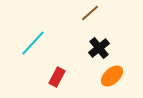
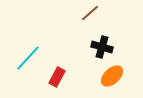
cyan line: moved 5 px left, 15 px down
black cross: moved 3 px right, 1 px up; rotated 35 degrees counterclockwise
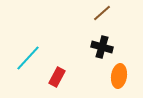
brown line: moved 12 px right
orange ellipse: moved 7 px right; rotated 40 degrees counterclockwise
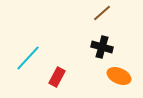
orange ellipse: rotated 75 degrees counterclockwise
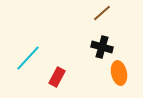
orange ellipse: moved 3 px up; rotated 55 degrees clockwise
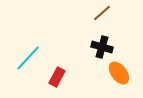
orange ellipse: rotated 25 degrees counterclockwise
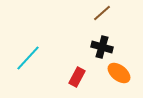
orange ellipse: rotated 15 degrees counterclockwise
red rectangle: moved 20 px right
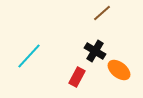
black cross: moved 7 px left, 4 px down; rotated 15 degrees clockwise
cyan line: moved 1 px right, 2 px up
orange ellipse: moved 3 px up
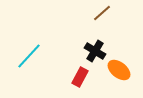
red rectangle: moved 3 px right
